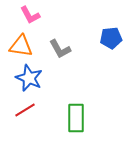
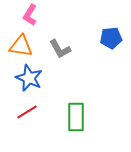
pink L-shape: rotated 60 degrees clockwise
red line: moved 2 px right, 2 px down
green rectangle: moved 1 px up
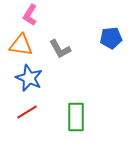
orange triangle: moved 1 px up
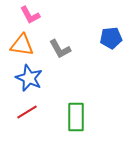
pink L-shape: rotated 60 degrees counterclockwise
orange triangle: moved 1 px right
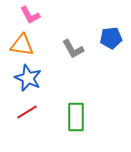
gray L-shape: moved 13 px right
blue star: moved 1 px left
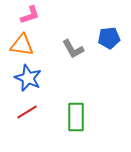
pink L-shape: rotated 80 degrees counterclockwise
blue pentagon: moved 2 px left
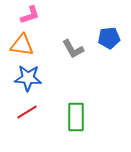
blue star: rotated 20 degrees counterclockwise
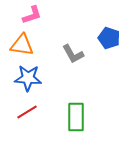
pink L-shape: moved 2 px right
blue pentagon: rotated 25 degrees clockwise
gray L-shape: moved 5 px down
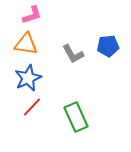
blue pentagon: moved 1 px left, 8 px down; rotated 25 degrees counterclockwise
orange triangle: moved 4 px right, 1 px up
blue star: rotated 28 degrees counterclockwise
red line: moved 5 px right, 5 px up; rotated 15 degrees counterclockwise
green rectangle: rotated 24 degrees counterclockwise
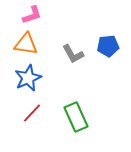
red line: moved 6 px down
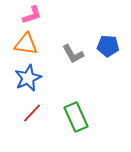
blue pentagon: rotated 10 degrees clockwise
